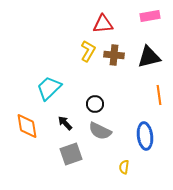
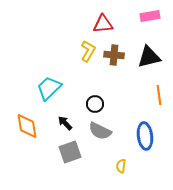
gray square: moved 1 px left, 2 px up
yellow semicircle: moved 3 px left, 1 px up
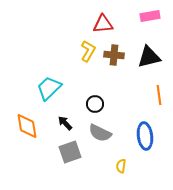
gray semicircle: moved 2 px down
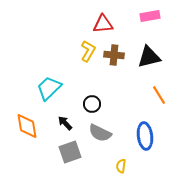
orange line: rotated 24 degrees counterclockwise
black circle: moved 3 px left
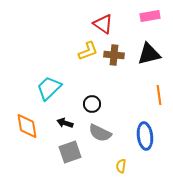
red triangle: rotated 40 degrees clockwise
yellow L-shape: rotated 40 degrees clockwise
black triangle: moved 3 px up
orange line: rotated 24 degrees clockwise
black arrow: rotated 28 degrees counterclockwise
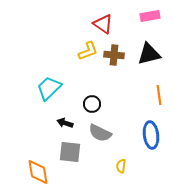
orange diamond: moved 11 px right, 46 px down
blue ellipse: moved 6 px right, 1 px up
gray square: rotated 25 degrees clockwise
